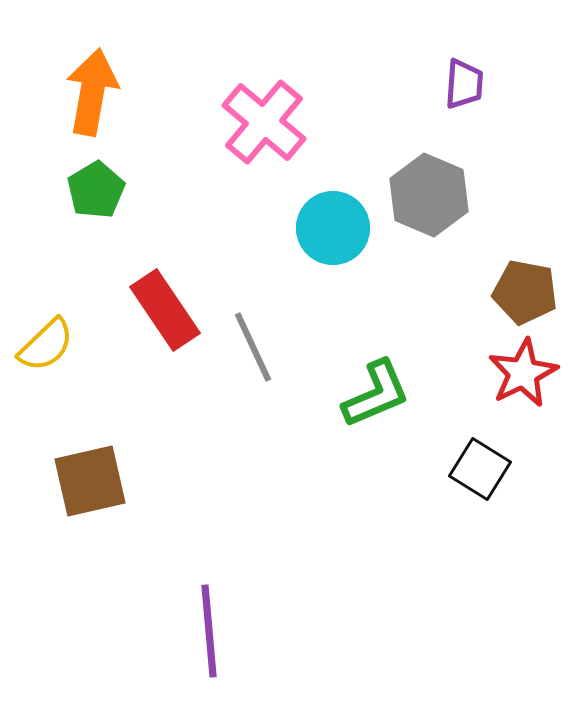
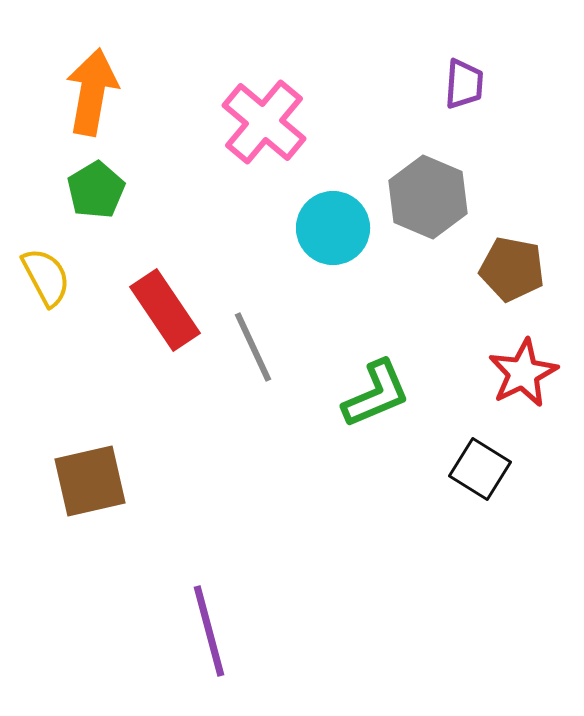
gray hexagon: moved 1 px left, 2 px down
brown pentagon: moved 13 px left, 23 px up
yellow semicircle: moved 68 px up; rotated 74 degrees counterclockwise
purple line: rotated 10 degrees counterclockwise
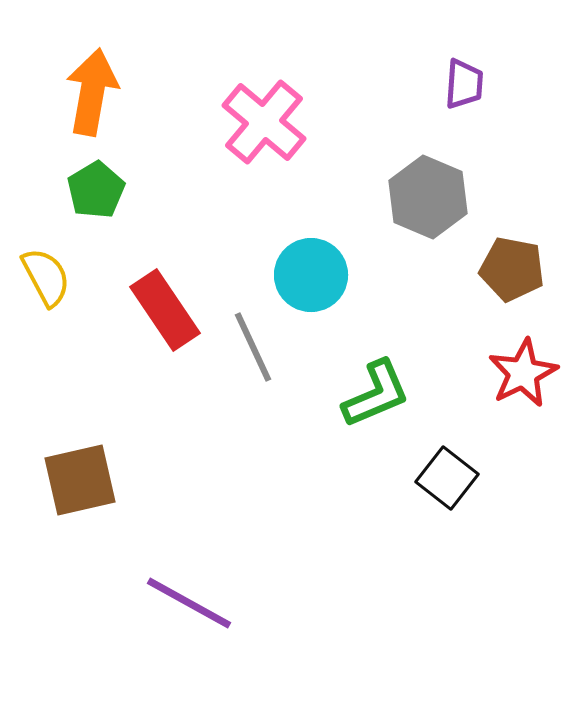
cyan circle: moved 22 px left, 47 px down
black square: moved 33 px left, 9 px down; rotated 6 degrees clockwise
brown square: moved 10 px left, 1 px up
purple line: moved 20 px left, 28 px up; rotated 46 degrees counterclockwise
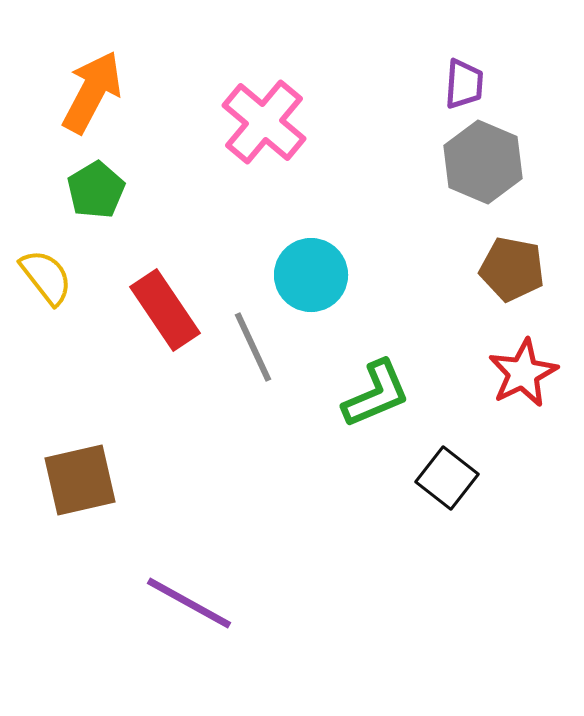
orange arrow: rotated 18 degrees clockwise
gray hexagon: moved 55 px right, 35 px up
yellow semicircle: rotated 10 degrees counterclockwise
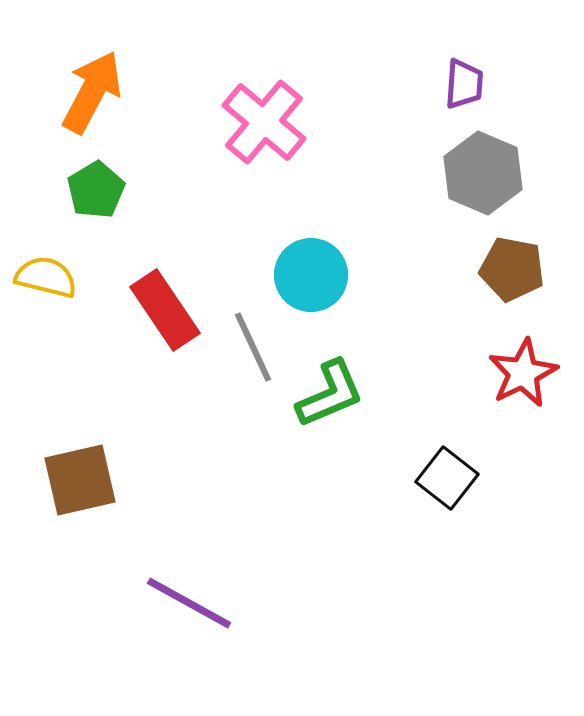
gray hexagon: moved 11 px down
yellow semicircle: rotated 38 degrees counterclockwise
green L-shape: moved 46 px left
